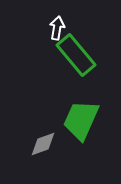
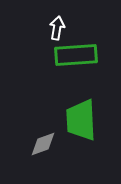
green rectangle: rotated 54 degrees counterclockwise
green trapezoid: rotated 27 degrees counterclockwise
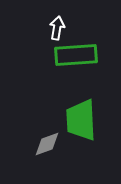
gray diamond: moved 4 px right
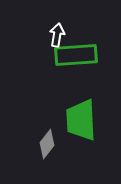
white arrow: moved 7 px down
gray diamond: rotated 32 degrees counterclockwise
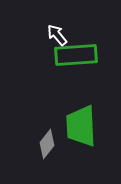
white arrow: rotated 50 degrees counterclockwise
green trapezoid: moved 6 px down
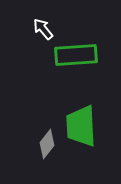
white arrow: moved 14 px left, 6 px up
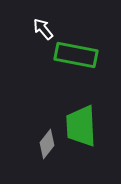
green rectangle: rotated 15 degrees clockwise
